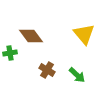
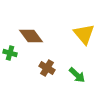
green cross: rotated 24 degrees clockwise
brown cross: moved 2 px up
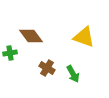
yellow triangle: moved 3 px down; rotated 30 degrees counterclockwise
green cross: rotated 24 degrees counterclockwise
green arrow: moved 4 px left, 1 px up; rotated 18 degrees clockwise
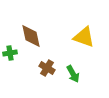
brown diamond: rotated 25 degrees clockwise
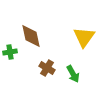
yellow triangle: rotated 45 degrees clockwise
green cross: moved 1 px up
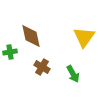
brown cross: moved 5 px left, 1 px up
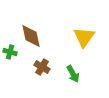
green cross: rotated 24 degrees clockwise
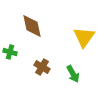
brown diamond: moved 1 px right, 10 px up
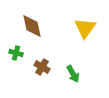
yellow triangle: moved 1 px right, 9 px up
green cross: moved 6 px right, 1 px down
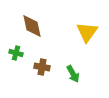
yellow triangle: moved 2 px right, 4 px down
brown cross: rotated 21 degrees counterclockwise
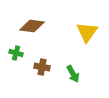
brown diamond: rotated 70 degrees counterclockwise
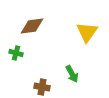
brown diamond: rotated 15 degrees counterclockwise
brown cross: moved 20 px down
green arrow: moved 1 px left
